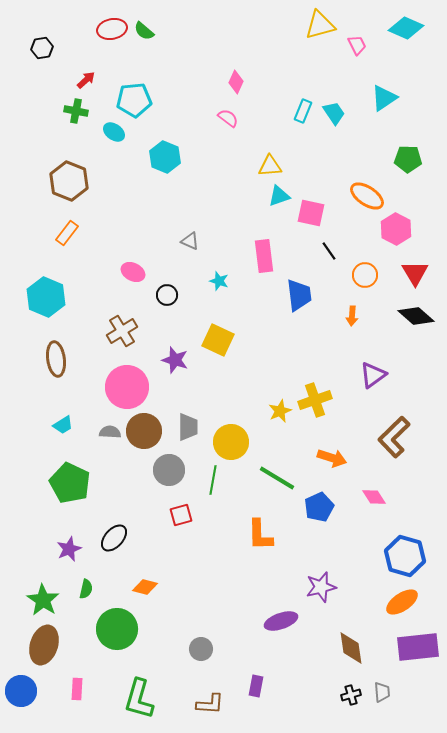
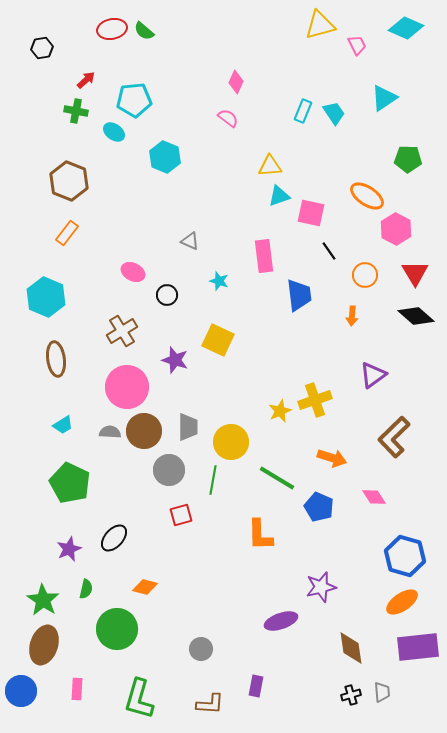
blue pentagon at (319, 507): rotated 24 degrees counterclockwise
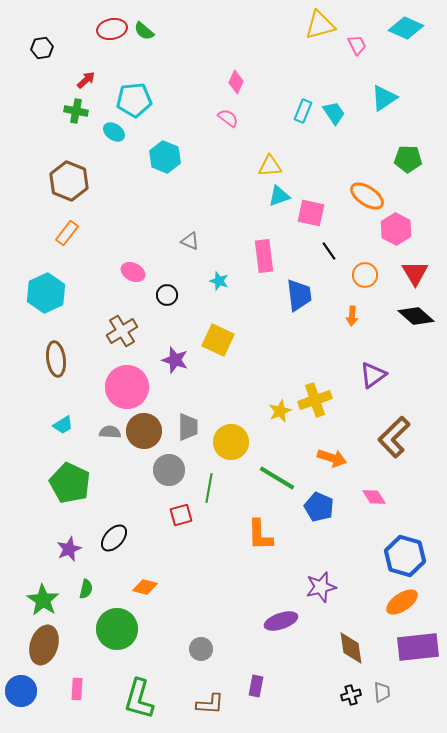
cyan hexagon at (46, 297): moved 4 px up; rotated 12 degrees clockwise
green line at (213, 480): moved 4 px left, 8 px down
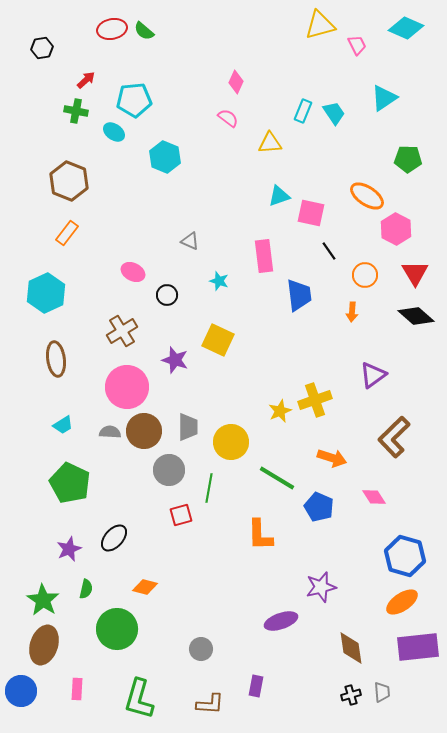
yellow triangle at (270, 166): moved 23 px up
orange arrow at (352, 316): moved 4 px up
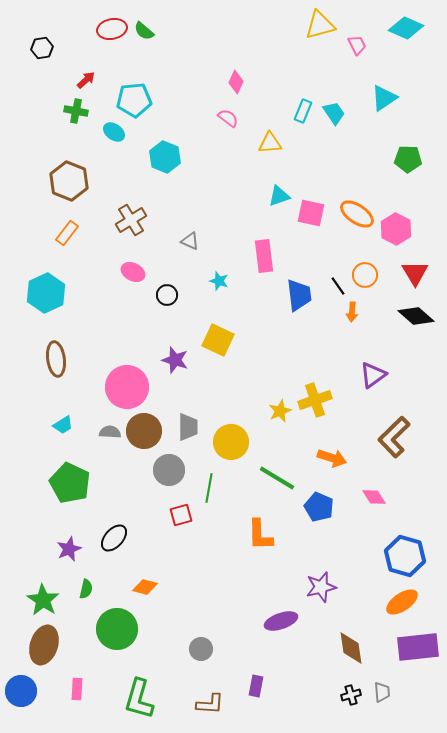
orange ellipse at (367, 196): moved 10 px left, 18 px down
black line at (329, 251): moved 9 px right, 35 px down
brown cross at (122, 331): moved 9 px right, 111 px up
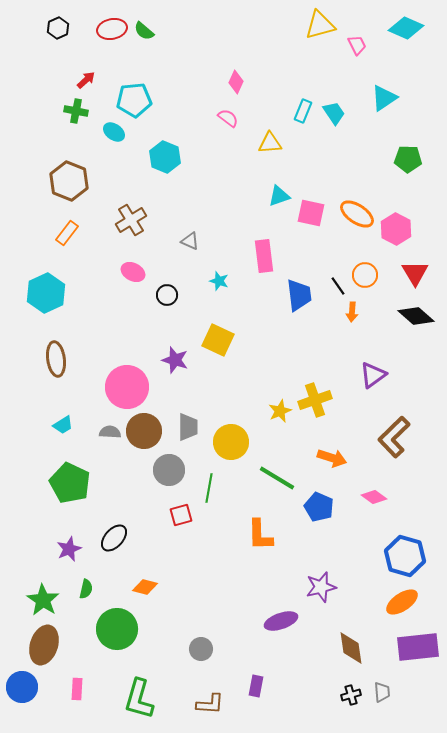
black hexagon at (42, 48): moved 16 px right, 20 px up; rotated 15 degrees counterclockwise
pink diamond at (374, 497): rotated 20 degrees counterclockwise
blue circle at (21, 691): moved 1 px right, 4 px up
